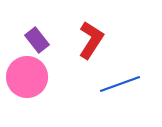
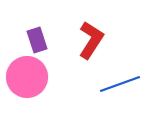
purple rectangle: rotated 20 degrees clockwise
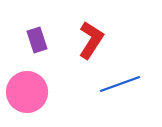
pink circle: moved 15 px down
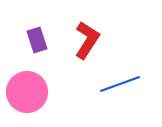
red L-shape: moved 4 px left
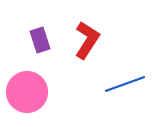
purple rectangle: moved 3 px right
blue line: moved 5 px right
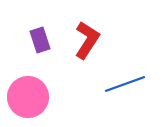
pink circle: moved 1 px right, 5 px down
